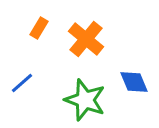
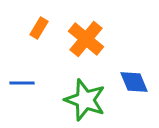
blue line: rotated 40 degrees clockwise
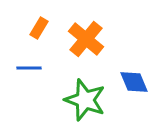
blue line: moved 7 px right, 15 px up
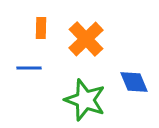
orange rectangle: moved 2 px right; rotated 30 degrees counterclockwise
orange cross: rotated 6 degrees clockwise
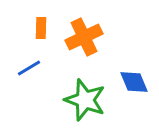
orange cross: moved 2 px left, 2 px up; rotated 18 degrees clockwise
blue line: rotated 30 degrees counterclockwise
